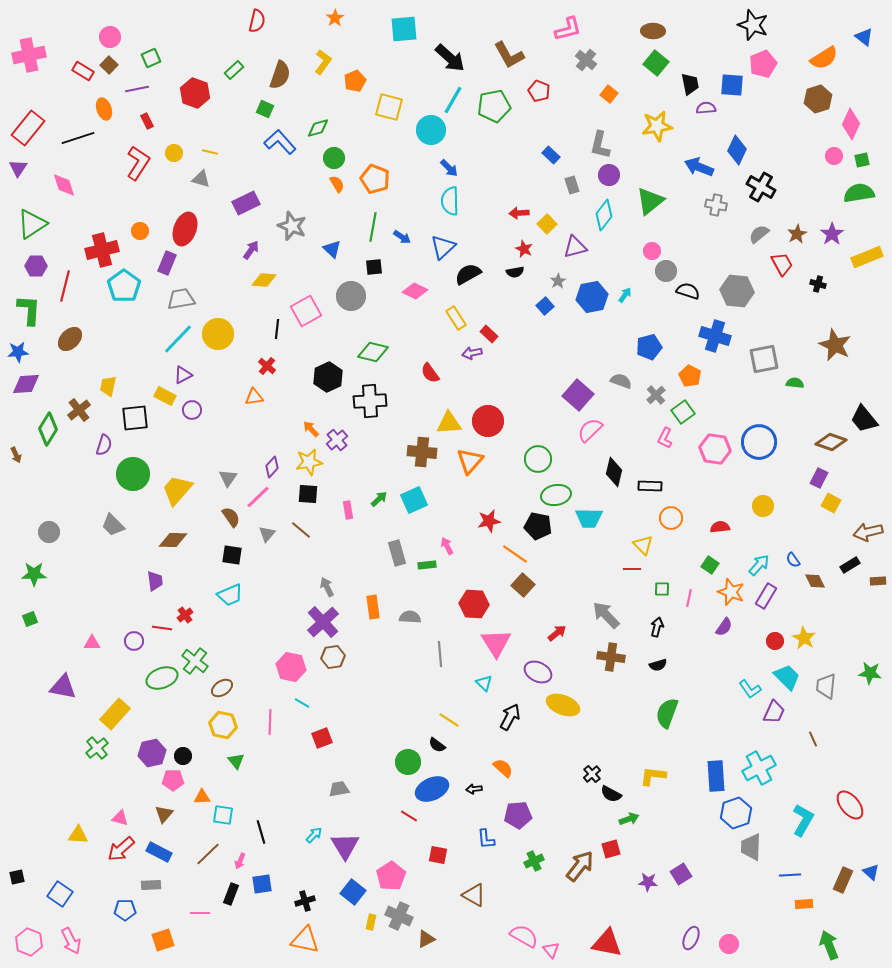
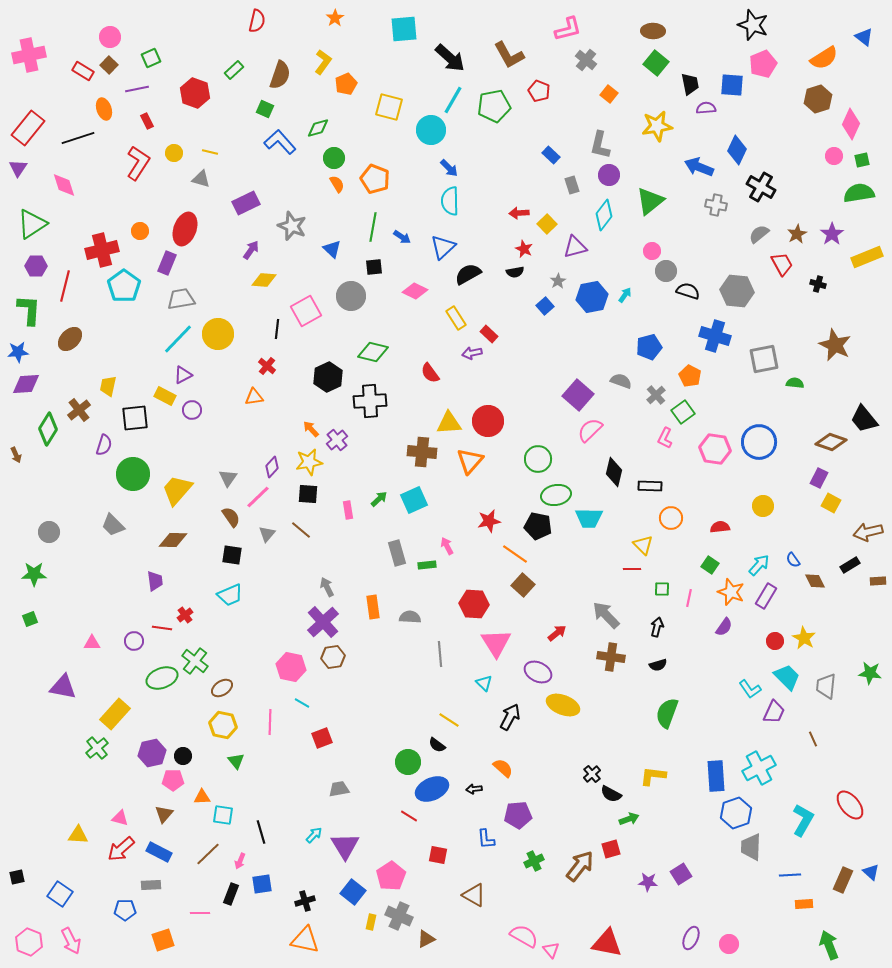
orange pentagon at (355, 81): moved 9 px left, 3 px down
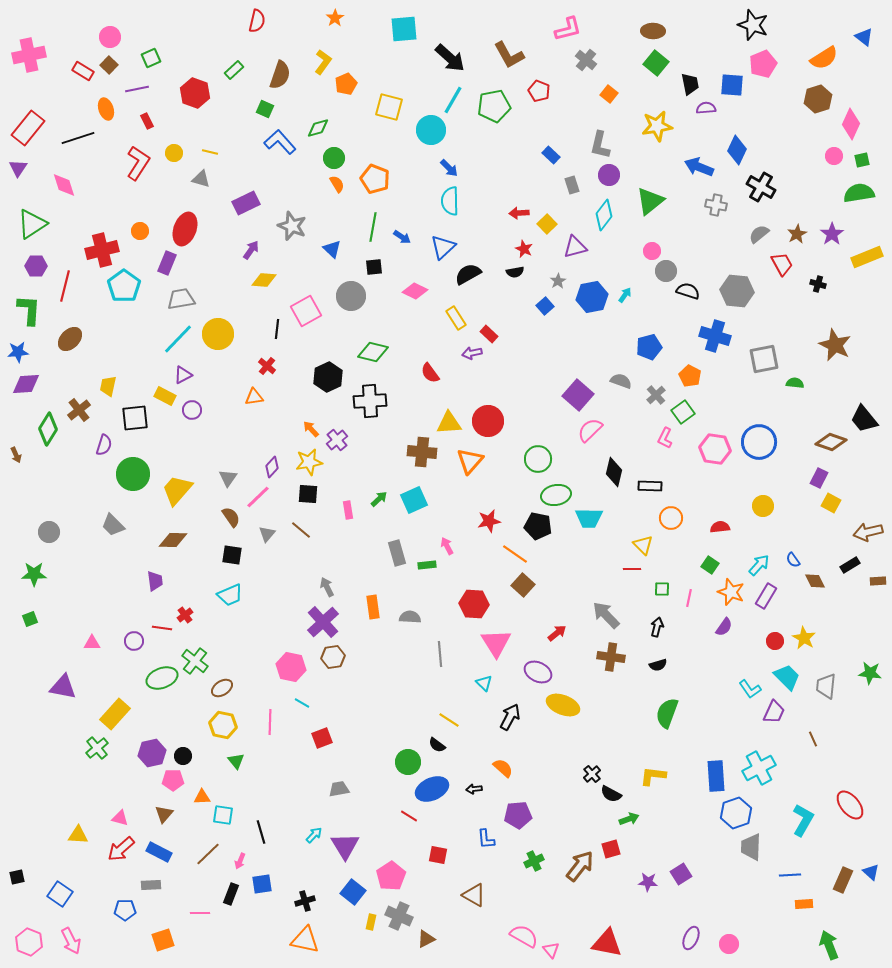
orange ellipse at (104, 109): moved 2 px right
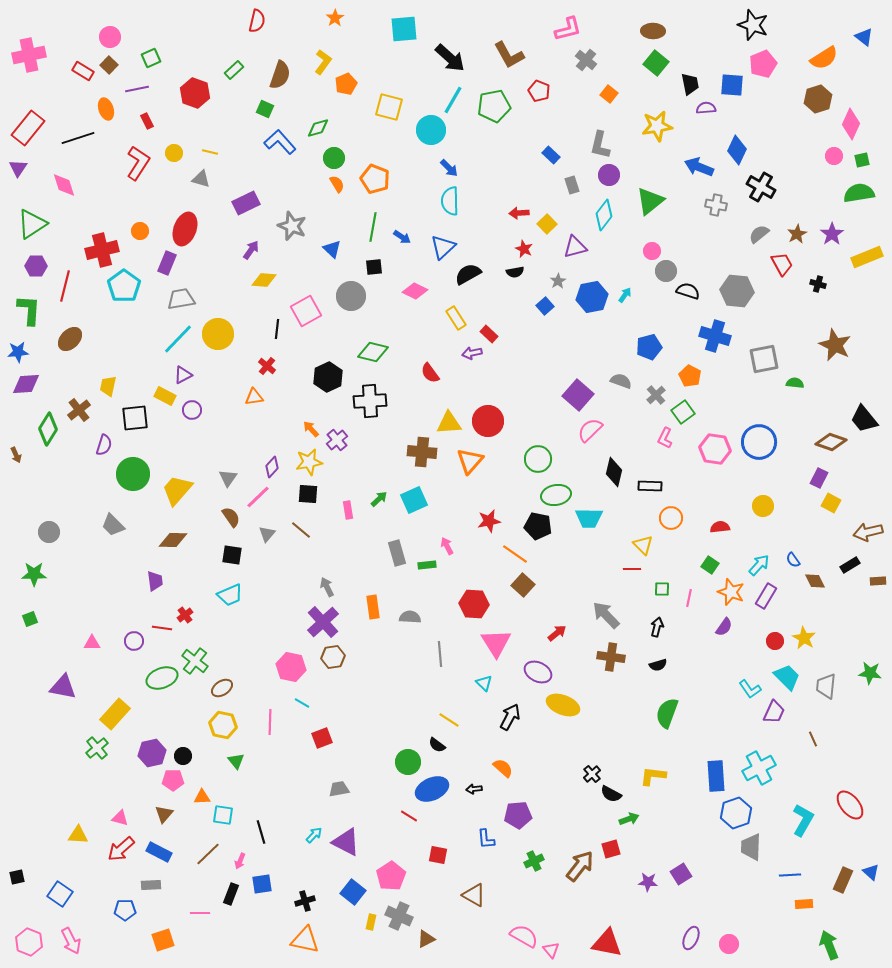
purple triangle at (345, 846): moved 1 px right, 4 px up; rotated 32 degrees counterclockwise
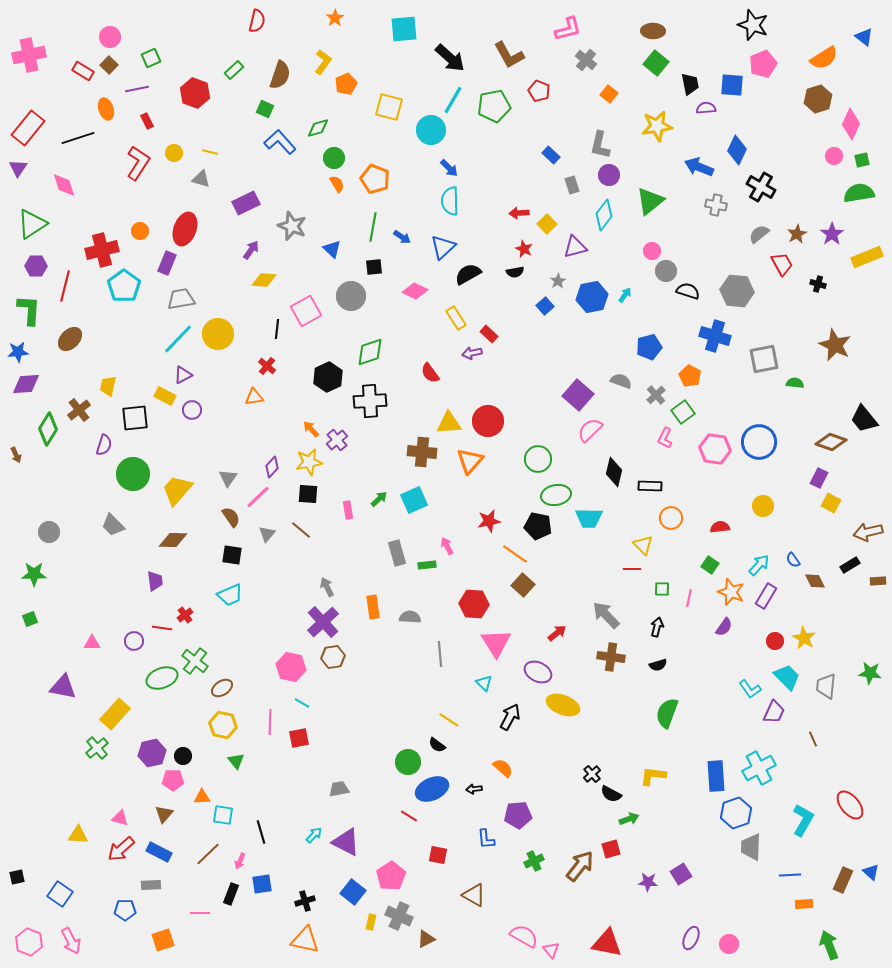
green diamond at (373, 352): moved 3 px left; rotated 32 degrees counterclockwise
red square at (322, 738): moved 23 px left; rotated 10 degrees clockwise
